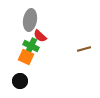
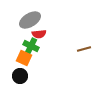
gray ellipse: rotated 50 degrees clockwise
red semicircle: moved 1 px left, 2 px up; rotated 48 degrees counterclockwise
orange square: moved 2 px left, 1 px down
black circle: moved 5 px up
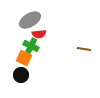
brown line: rotated 24 degrees clockwise
black circle: moved 1 px right, 1 px up
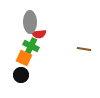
gray ellipse: moved 2 px down; rotated 60 degrees counterclockwise
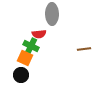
gray ellipse: moved 22 px right, 8 px up
brown line: rotated 16 degrees counterclockwise
orange square: moved 1 px right
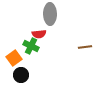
gray ellipse: moved 2 px left
brown line: moved 1 px right, 2 px up
orange square: moved 11 px left; rotated 28 degrees clockwise
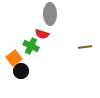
red semicircle: moved 3 px right; rotated 24 degrees clockwise
black circle: moved 4 px up
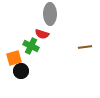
orange square: rotated 21 degrees clockwise
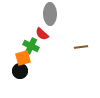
red semicircle: rotated 24 degrees clockwise
brown line: moved 4 px left
orange square: moved 9 px right
black circle: moved 1 px left
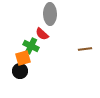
brown line: moved 4 px right, 2 px down
